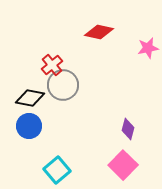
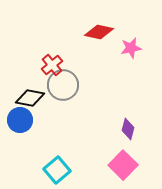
pink star: moved 17 px left
blue circle: moved 9 px left, 6 px up
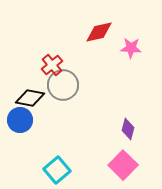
red diamond: rotated 24 degrees counterclockwise
pink star: rotated 15 degrees clockwise
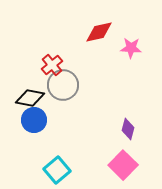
blue circle: moved 14 px right
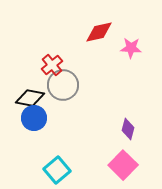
blue circle: moved 2 px up
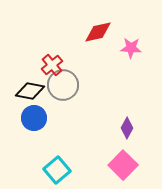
red diamond: moved 1 px left
black diamond: moved 7 px up
purple diamond: moved 1 px left, 1 px up; rotated 15 degrees clockwise
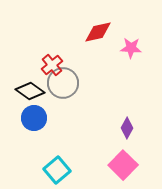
gray circle: moved 2 px up
black diamond: rotated 24 degrees clockwise
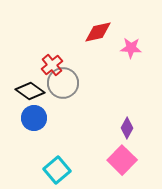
pink square: moved 1 px left, 5 px up
